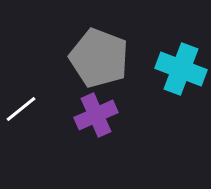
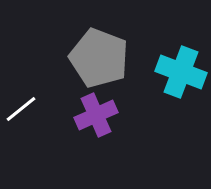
cyan cross: moved 3 px down
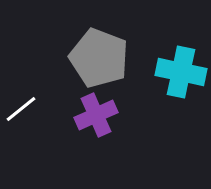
cyan cross: rotated 9 degrees counterclockwise
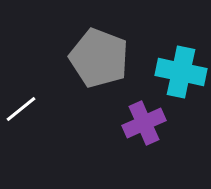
purple cross: moved 48 px right, 8 px down
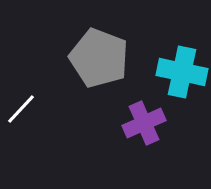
cyan cross: moved 1 px right
white line: rotated 8 degrees counterclockwise
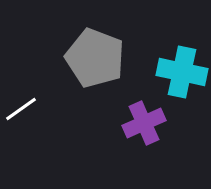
gray pentagon: moved 4 px left
white line: rotated 12 degrees clockwise
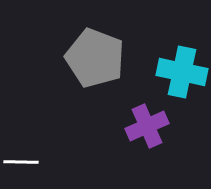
white line: moved 53 px down; rotated 36 degrees clockwise
purple cross: moved 3 px right, 3 px down
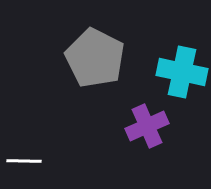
gray pentagon: rotated 6 degrees clockwise
white line: moved 3 px right, 1 px up
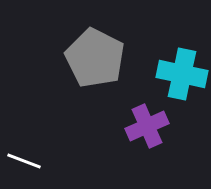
cyan cross: moved 2 px down
white line: rotated 20 degrees clockwise
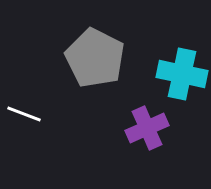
purple cross: moved 2 px down
white line: moved 47 px up
